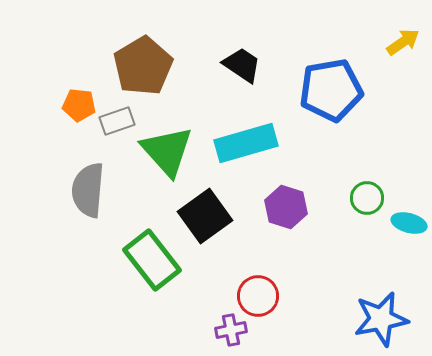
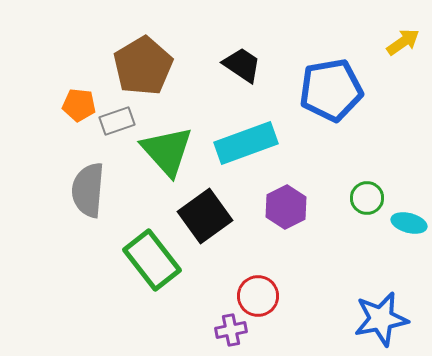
cyan rectangle: rotated 4 degrees counterclockwise
purple hexagon: rotated 15 degrees clockwise
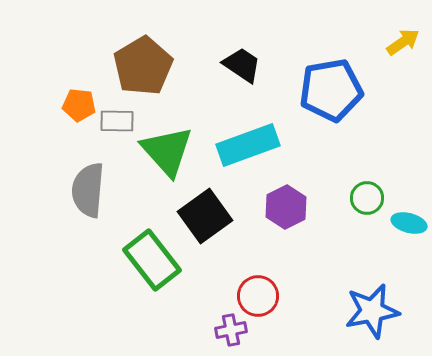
gray rectangle: rotated 20 degrees clockwise
cyan rectangle: moved 2 px right, 2 px down
blue star: moved 9 px left, 8 px up
